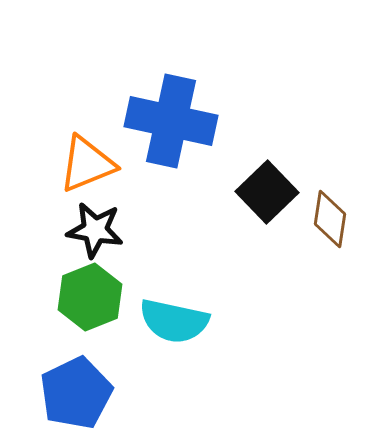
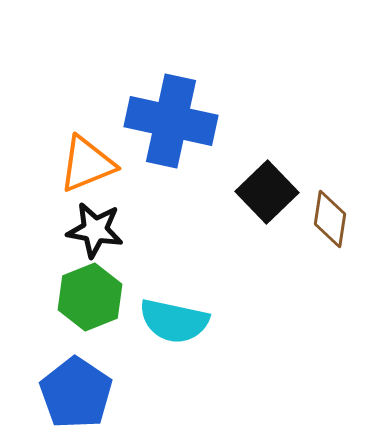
blue pentagon: rotated 12 degrees counterclockwise
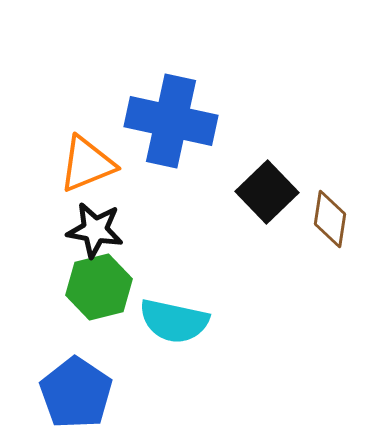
green hexagon: moved 9 px right, 10 px up; rotated 8 degrees clockwise
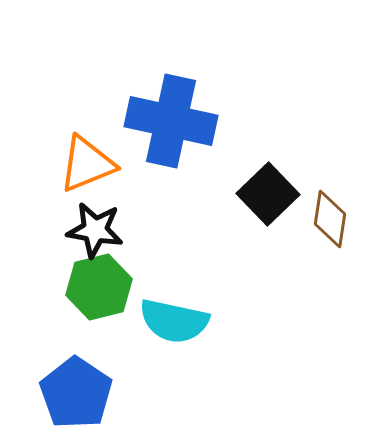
black square: moved 1 px right, 2 px down
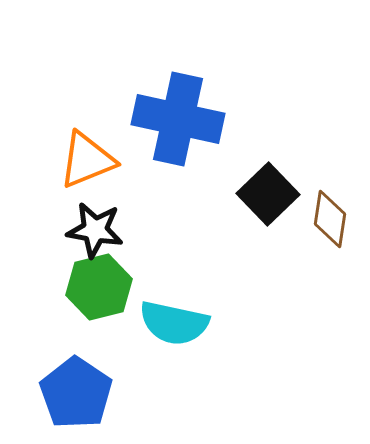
blue cross: moved 7 px right, 2 px up
orange triangle: moved 4 px up
cyan semicircle: moved 2 px down
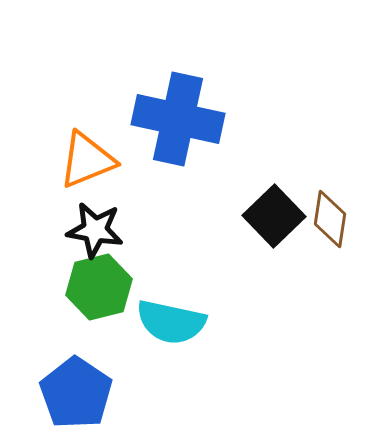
black square: moved 6 px right, 22 px down
cyan semicircle: moved 3 px left, 1 px up
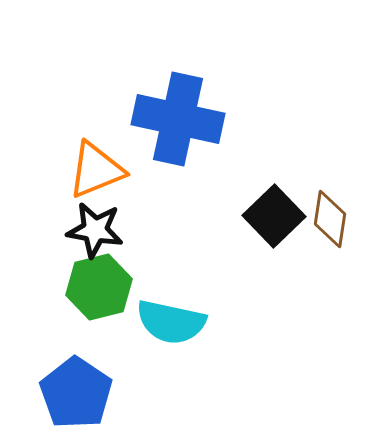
orange triangle: moved 9 px right, 10 px down
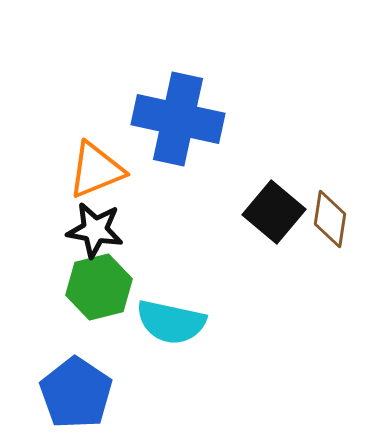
black square: moved 4 px up; rotated 6 degrees counterclockwise
